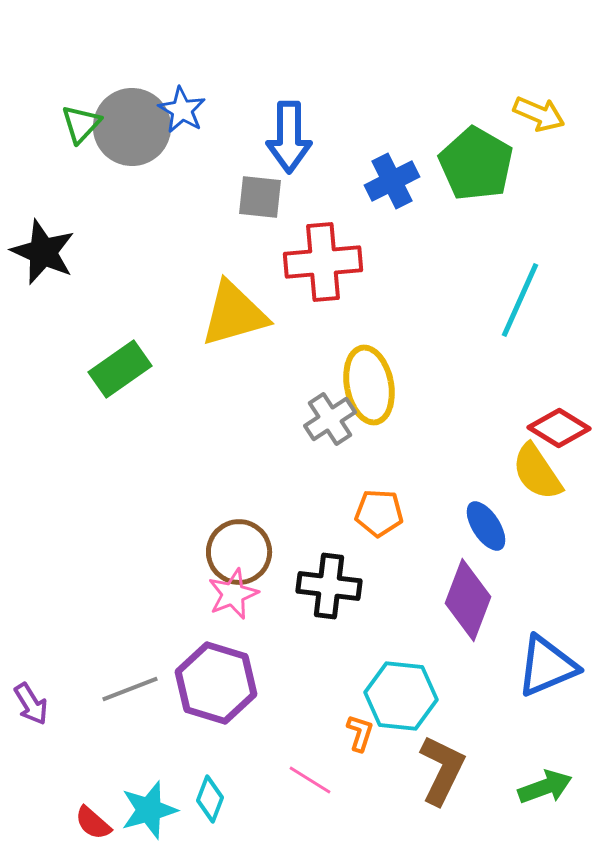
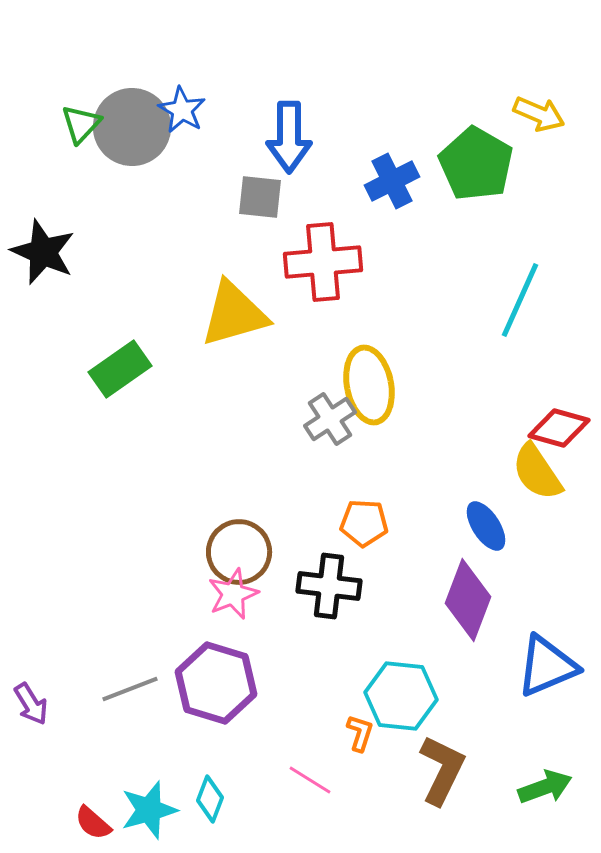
red diamond: rotated 16 degrees counterclockwise
orange pentagon: moved 15 px left, 10 px down
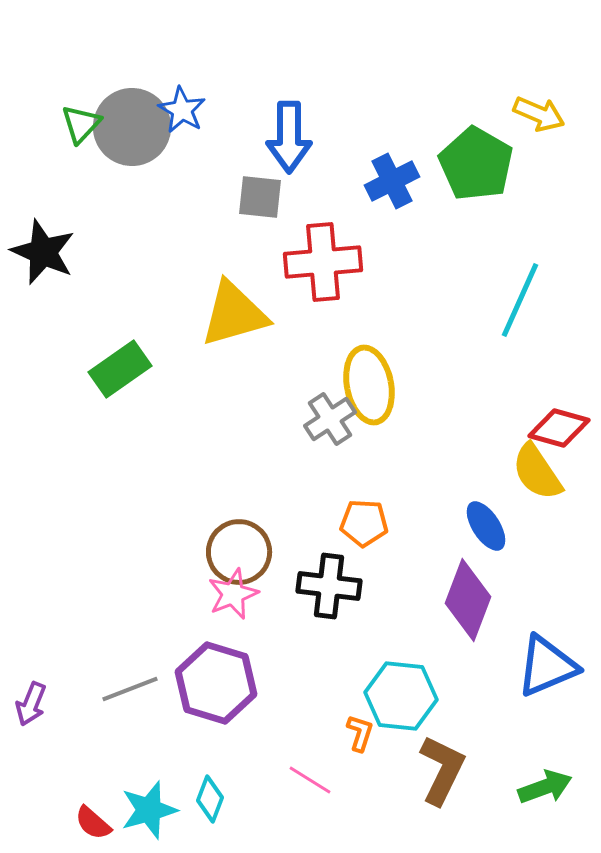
purple arrow: rotated 54 degrees clockwise
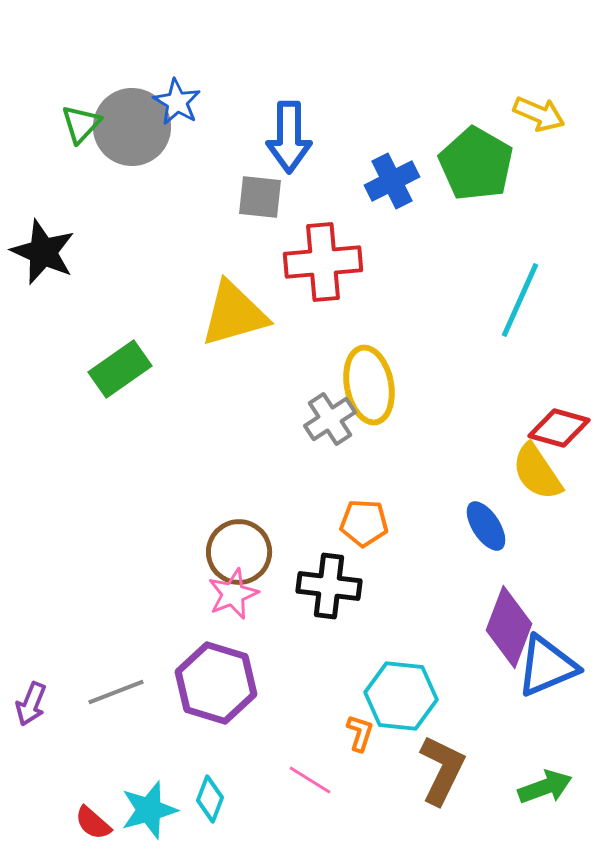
blue star: moved 5 px left, 8 px up
purple diamond: moved 41 px right, 27 px down
gray line: moved 14 px left, 3 px down
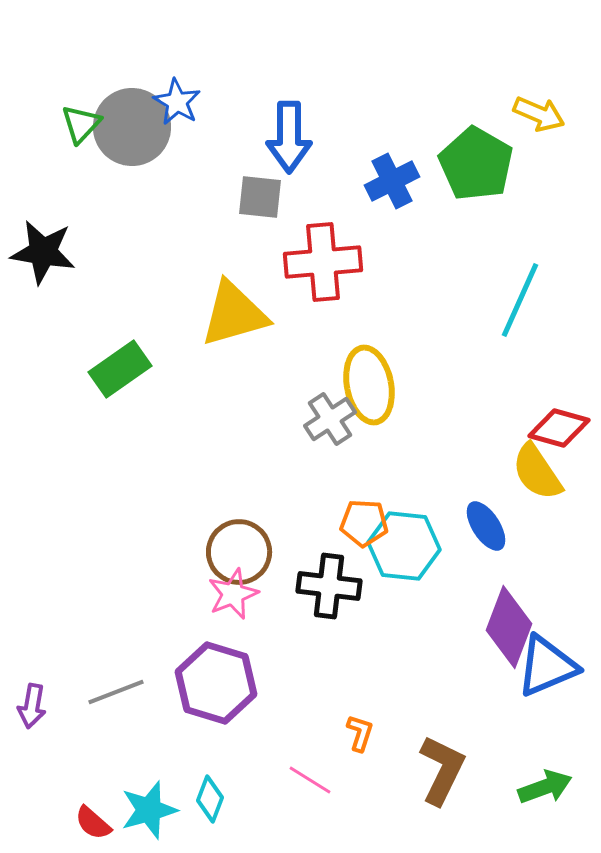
black star: rotated 14 degrees counterclockwise
cyan hexagon: moved 3 px right, 150 px up
purple arrow: moved 1 px right, 2 px down; rotated 12 degrees counterclockwise
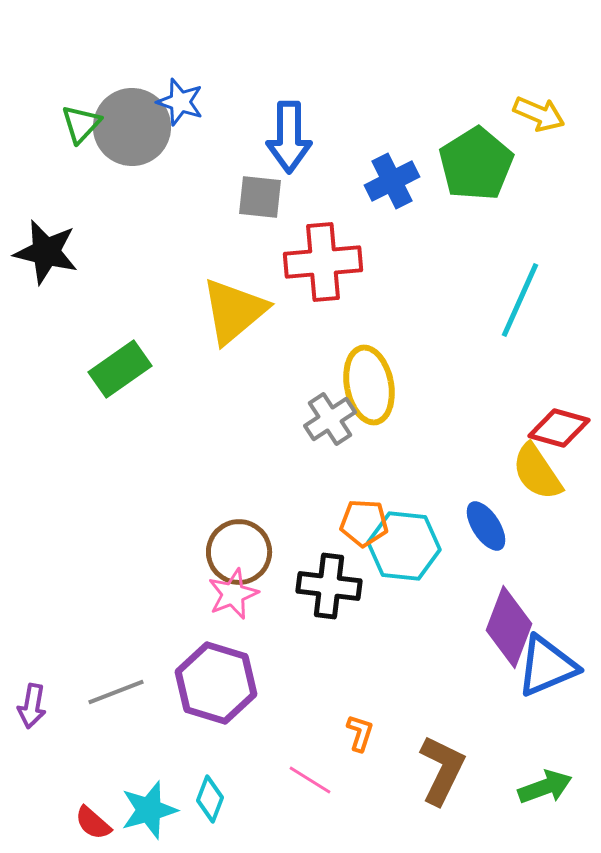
blue star: moved 3 px right; rotated 12 degrees counterclockwise
green pentagon: rotated 10 degrees clockwise
black star: moved 3 px right; rotated 4 degrees clockwise
yellow triangle: moved 3 px up; rotated 24 degrees counterclockwise
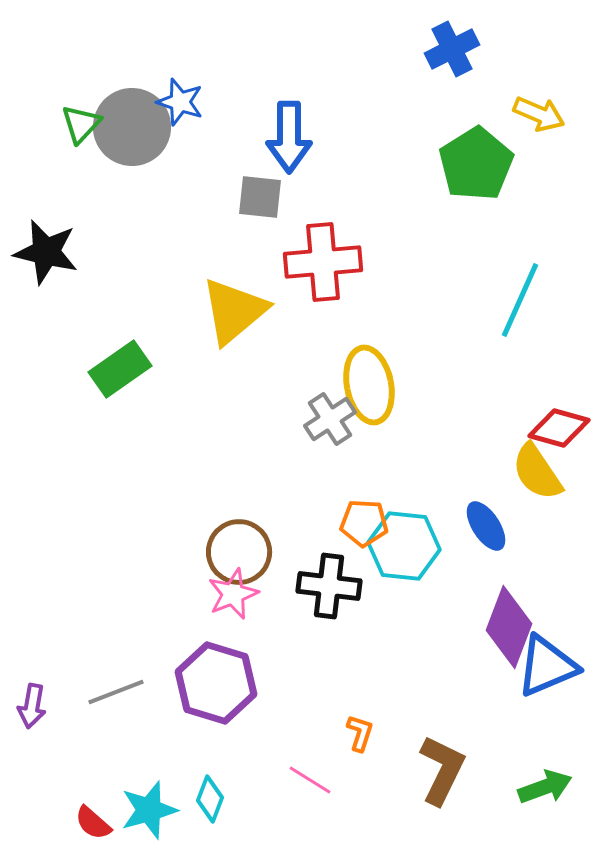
blue cross: moved 60 px right, 132 px up
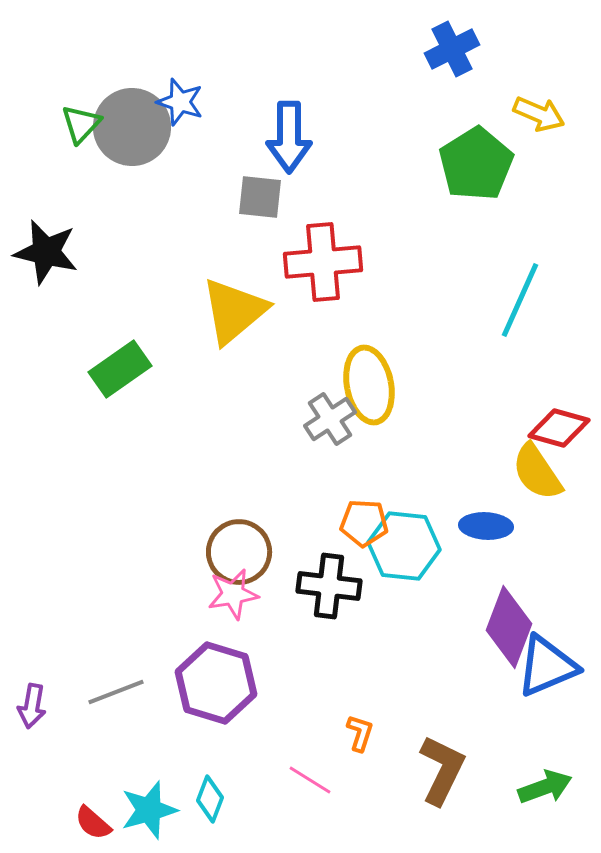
blue ellipse: rotated 54 degrees counterclockwise
pink star: rotated 12 degrees clockwise
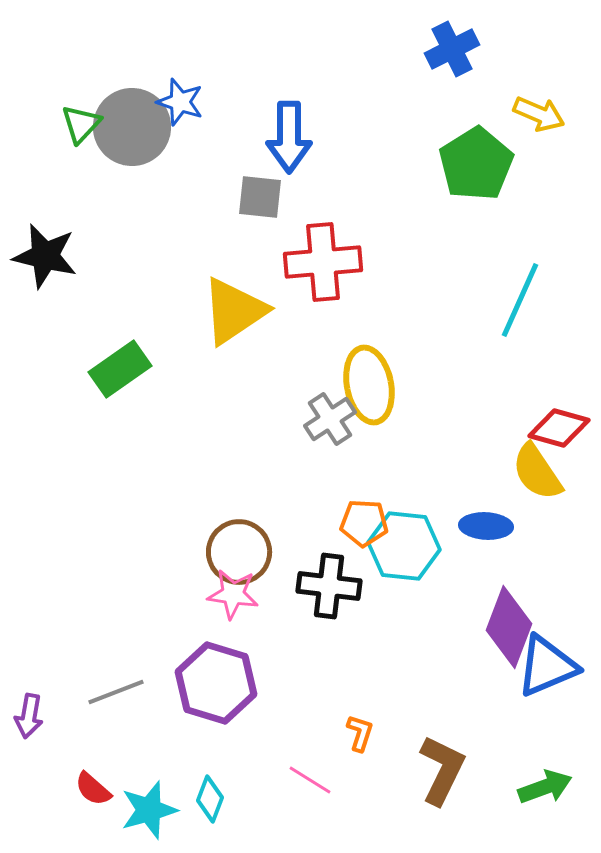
black star: moved 1 px left, 4 px down
yellow triangle: rotated 6 degrees clockwise
pink star: rotated 18 degrees clockwise
purple arrow: moved 3 px left, 10 px down
red semicircle: moved 34 px up
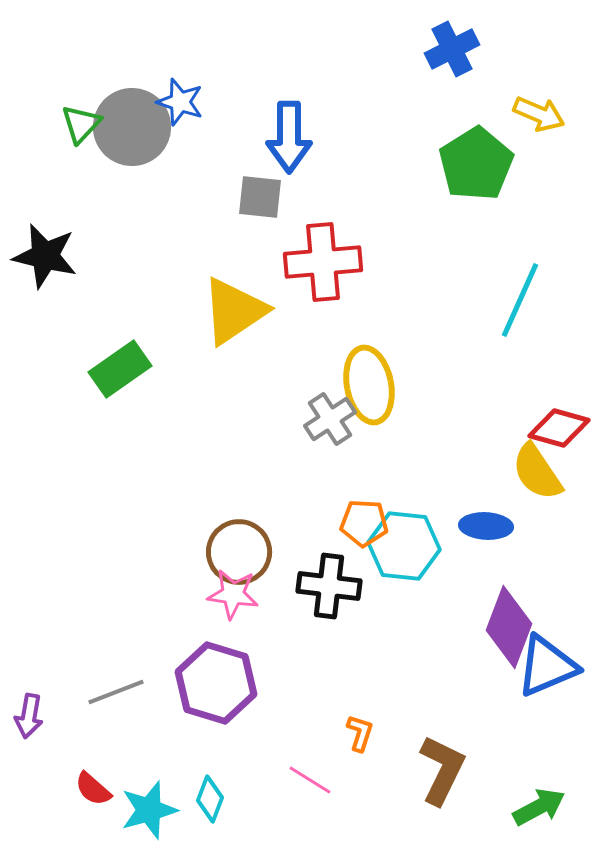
green arrow: moved 6 px left, 20 px down; rotated 8 degrees counterclockwise
